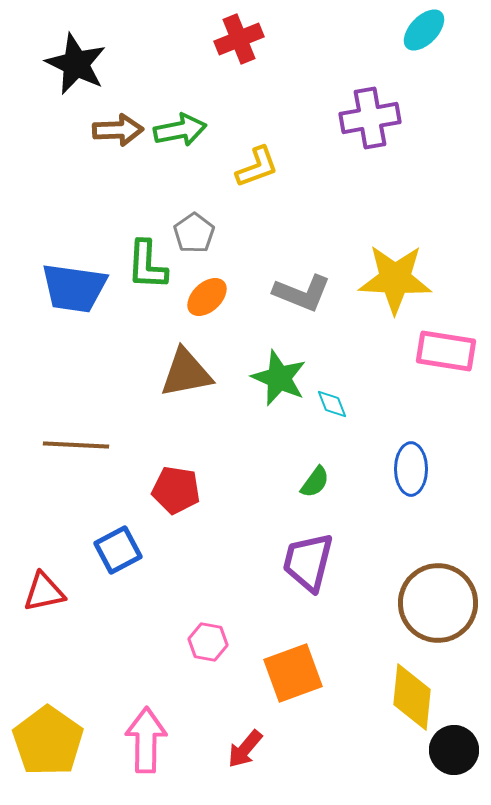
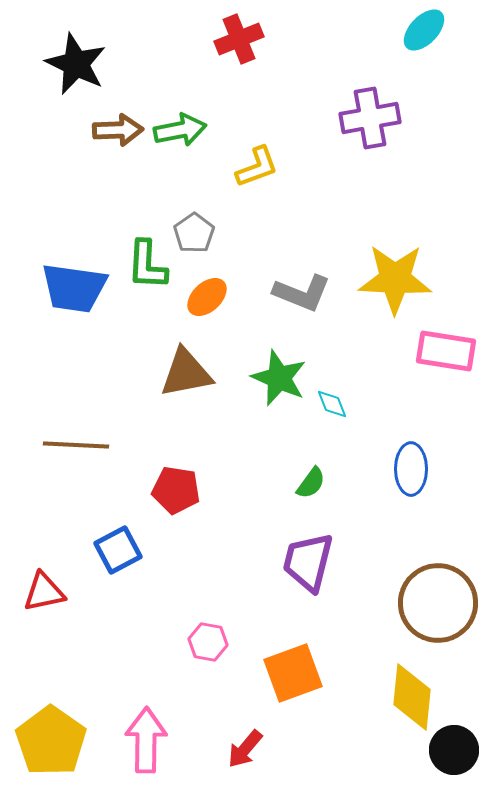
green semicircle: moved 4 px left, 1 px down
yellow pentagon: moved 3 px right
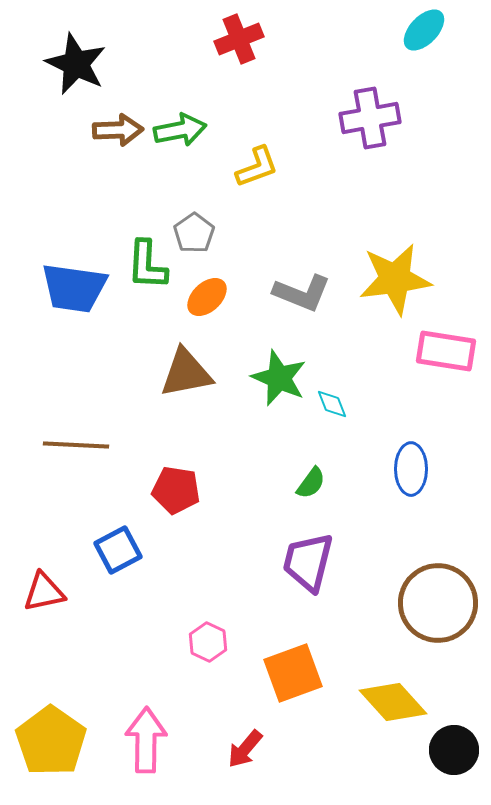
yellow star: rotated 10 degrees counterclockwise
pink hexagon: rotated 15 degrees clockwise
yellow diamond: moved 19 px left, 5 px down; rotated 48 degrees counterclockwise
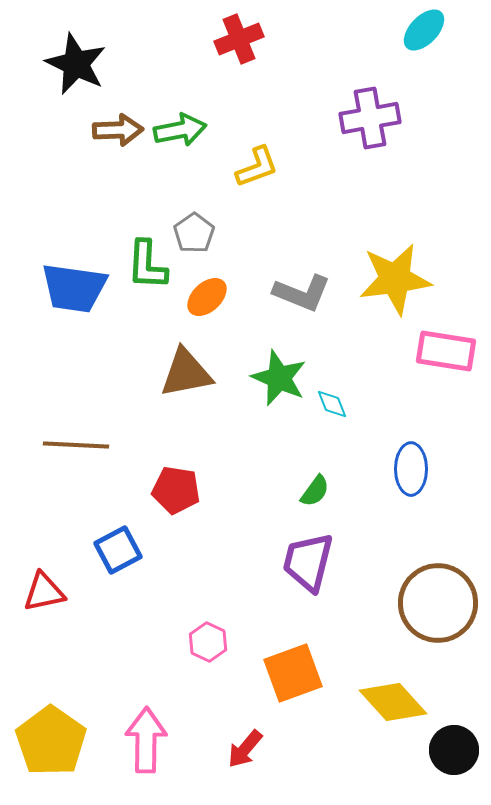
green semicircle: moved 4 px right, 8 px down
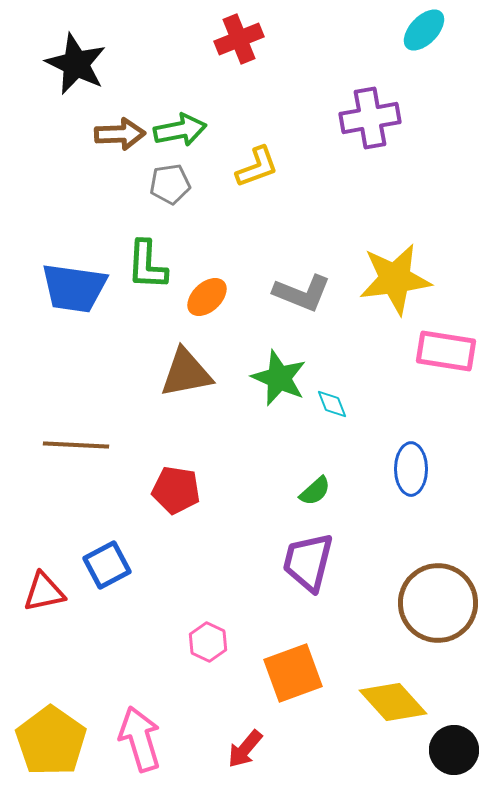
brown arrow: moved 2 px right, 4 px down
gray pentagon: moved 24 px left, 49 px up; rotated 27 degrees clockwise
green semicircle: rotated 12 degrees clockwise
blue square: moved 11 px left, 15 px down
pink arrow: moved 6 px left, 1 px up; rotated 18 degrees counterclockwise
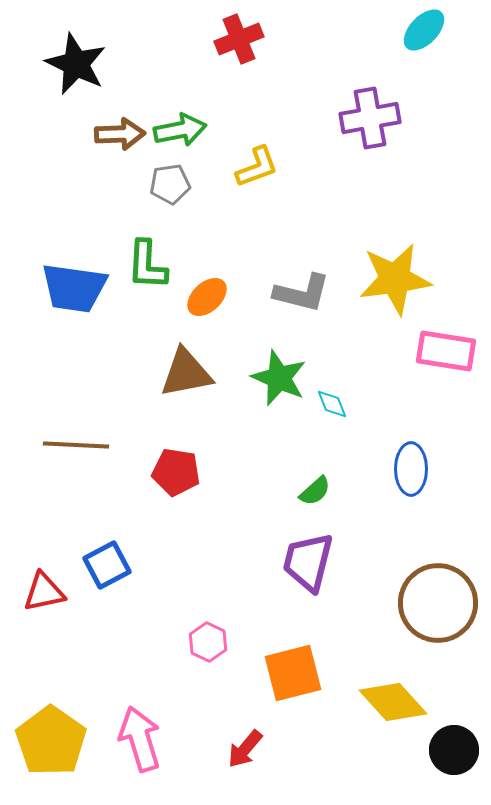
gray L-shape: rotated 8 degrees counterclockwise
red pentagon: moved 18 px up
orange square: rotated 6 degrees clockwise
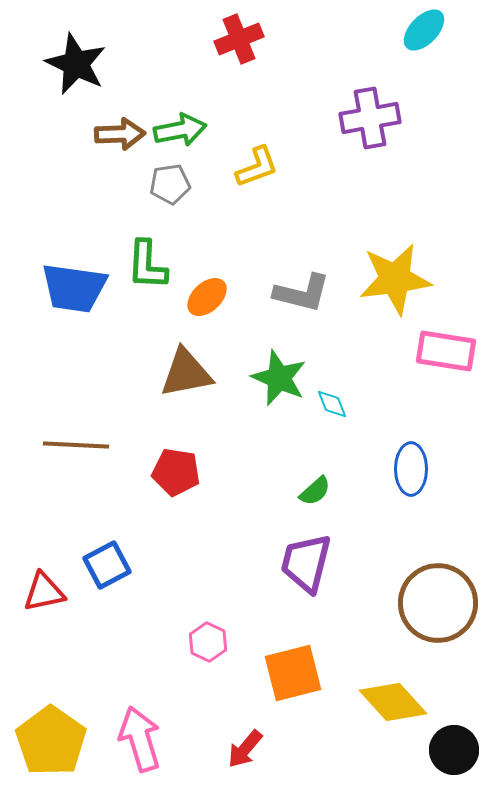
purple trapezoid: moved 2 px left, 1 px down
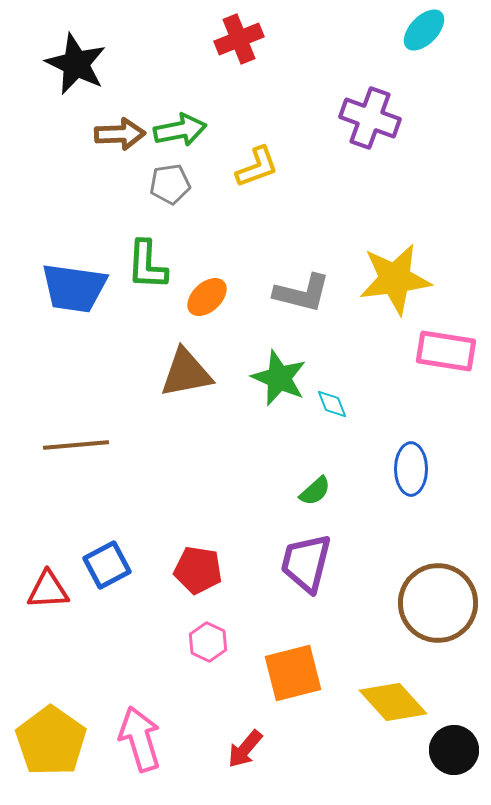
purple cross: rotated 30 degrees clockwise
brown line: rotated 8 degrees counterclockwise
red pentagon: moved 22 px right, 98 px down
red triangle: moved 4 px right, 2 px up; rotated 9 degrees clockwise
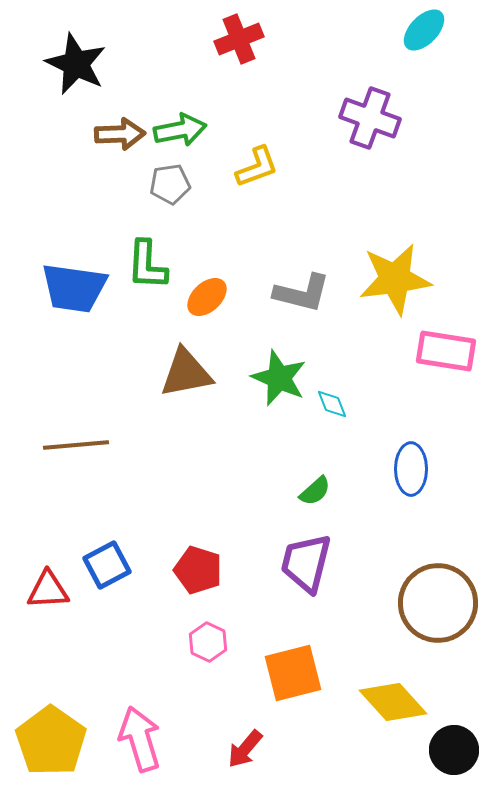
red pentagon: rotated 9 degrees clockwise
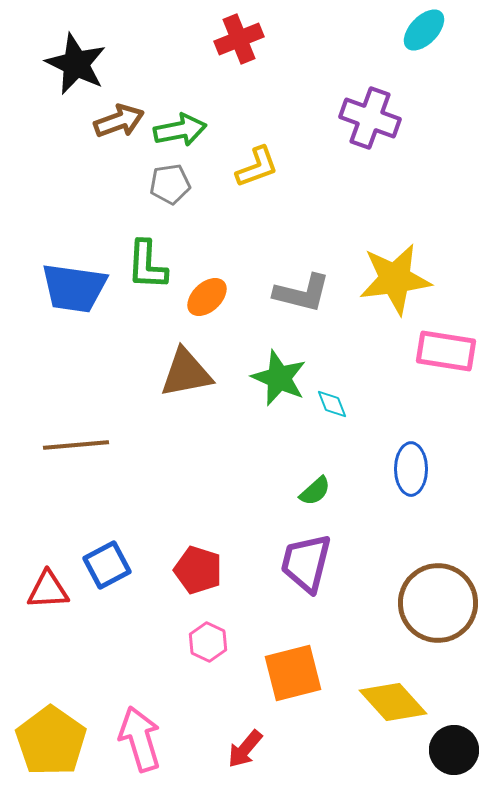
brown arrow: moved 1 px left, 13 px up; rotated 18 degrees counterclockwise
